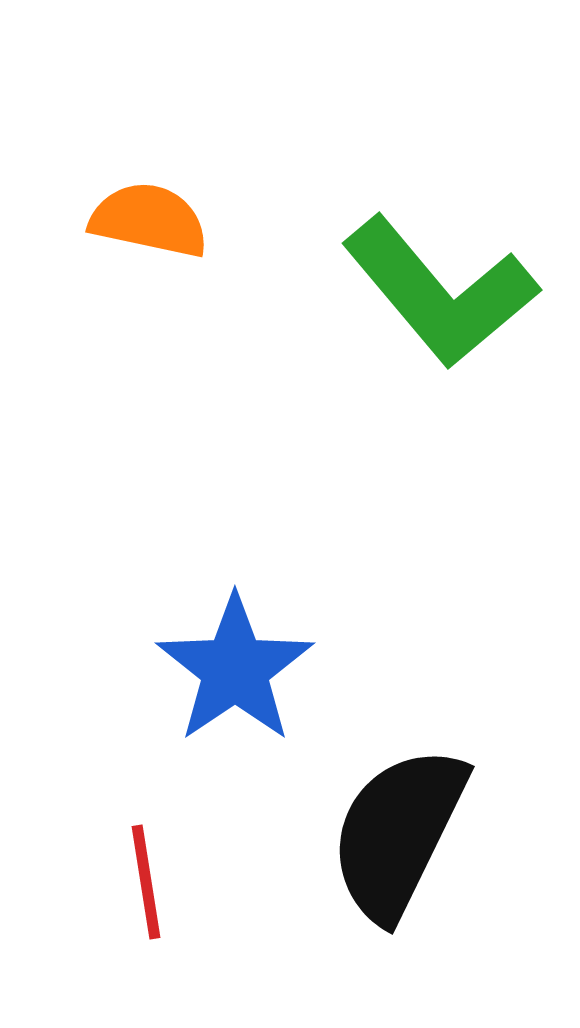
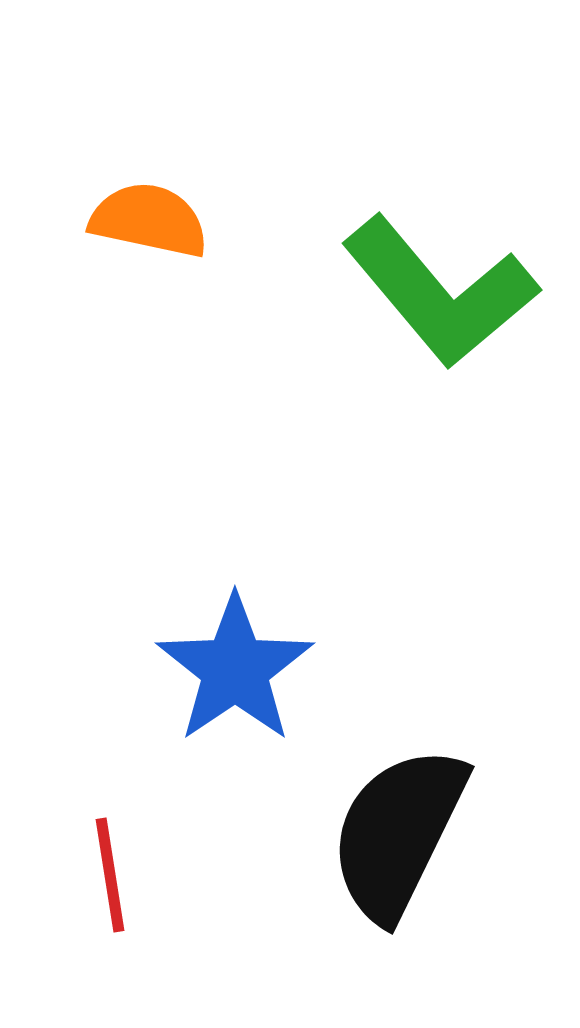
red line: moved 36 px left, 7 px up
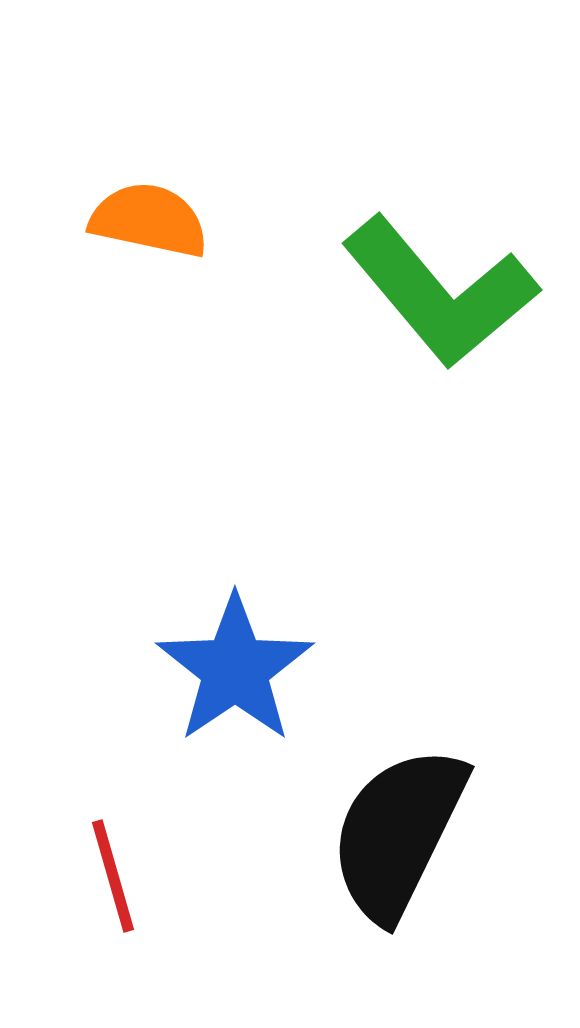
red line: moved 3 px right, 1 px down; rotated 7 degrees counterclockwise
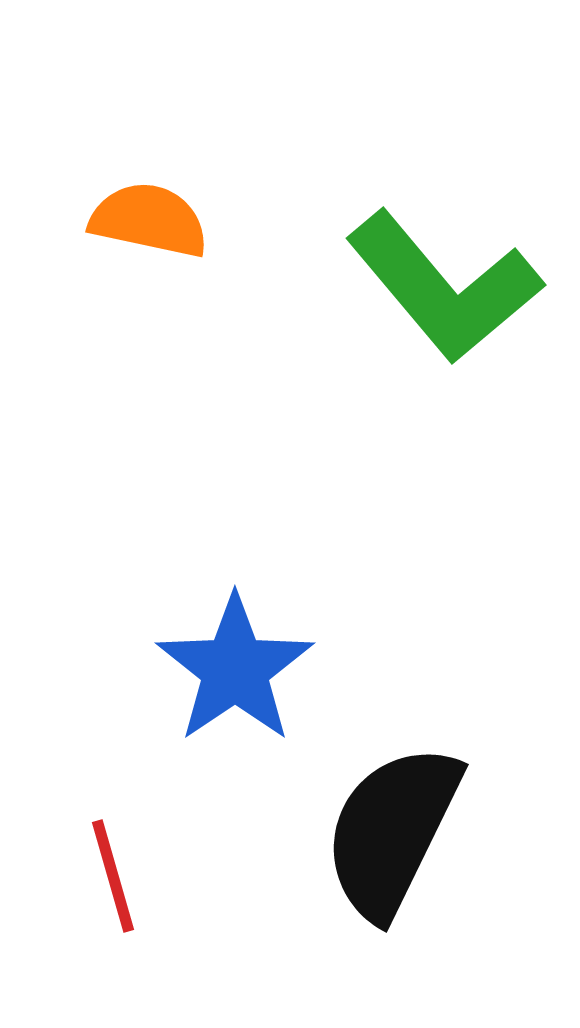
green L-shape: moved 4 px right, 5 px up
black semicircle: moved 6 px left, 2 px up
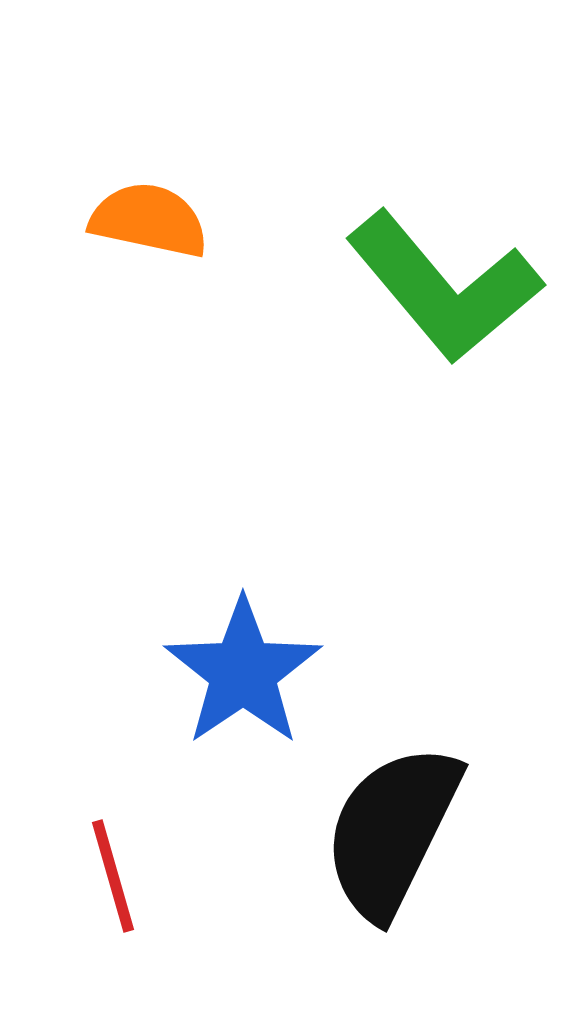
blue star: moved 8 px right, 3 px down
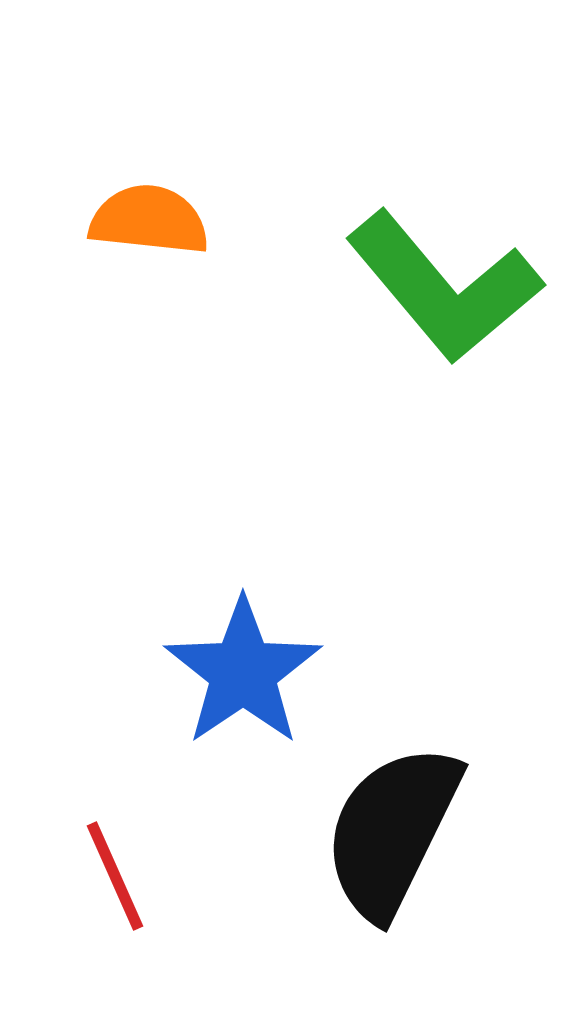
orange semicircle: rotated 6 degrees counterclockwise
red line: moved 2 px right; rotated 8 degrees counterclockwise
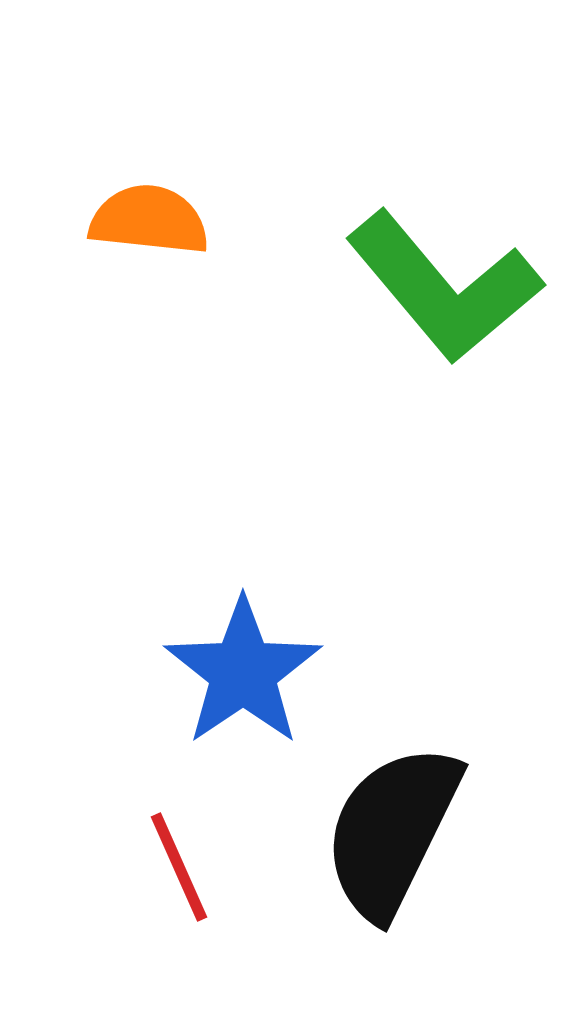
red line: moved 64 px right, 9 px up
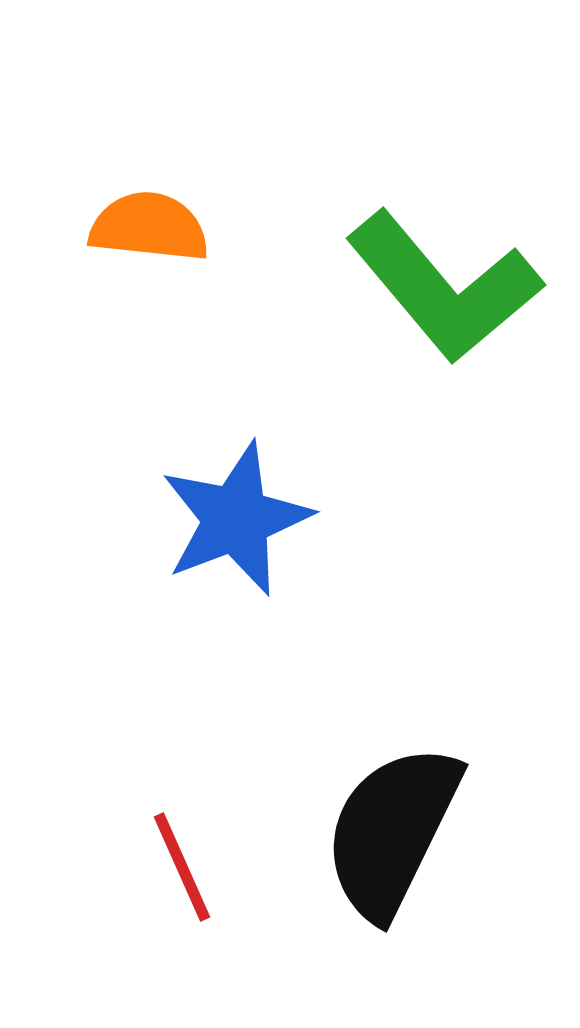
orange semicircle: moved 7 px down
blue star: moved 7 px left, 153 px up; rotated 13 degrees clockwise
red line: moved 3 px right
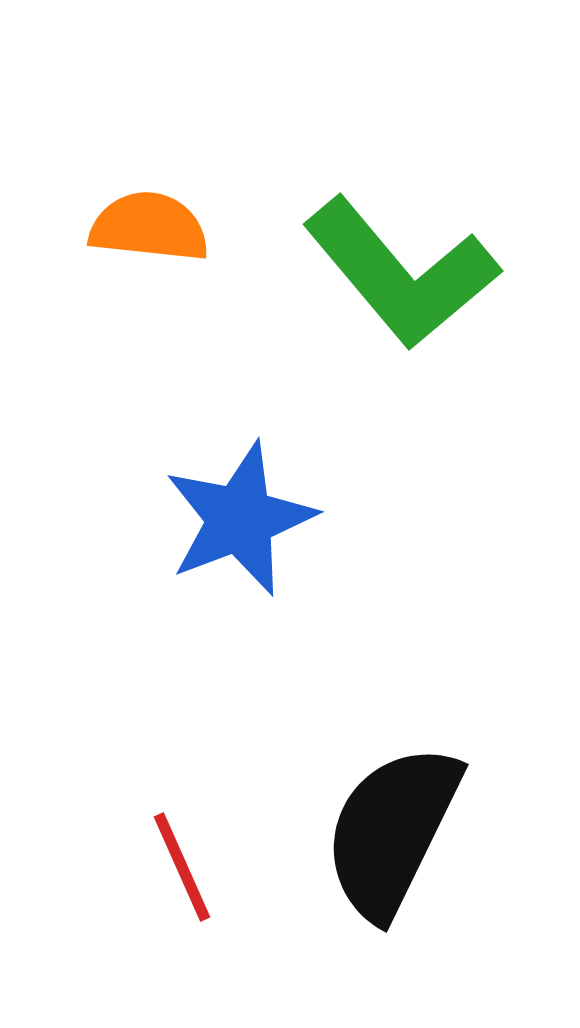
green L-shape: moved 43 px left, 14 px up
blue star: moved 4 px right
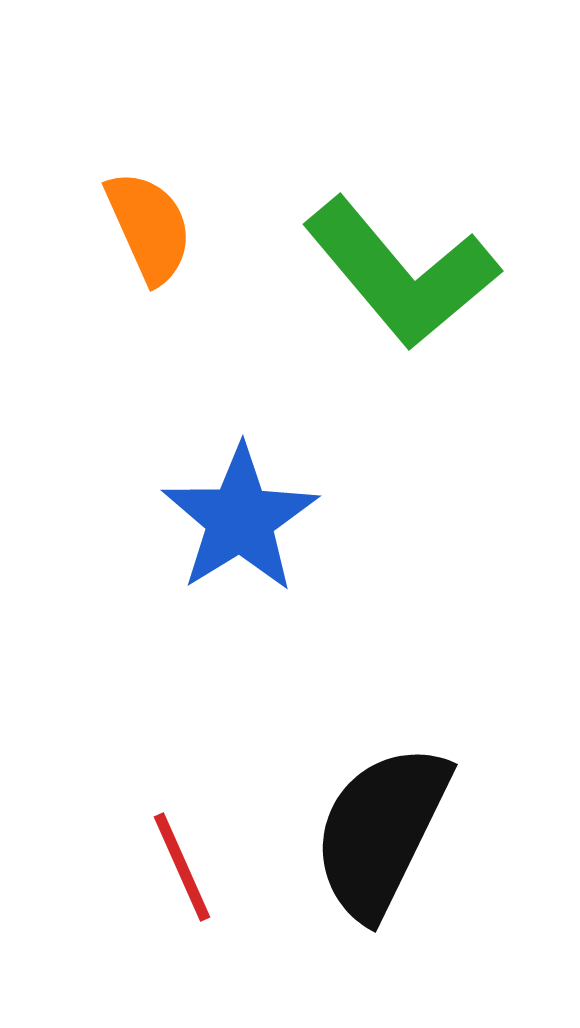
orange semicircle: rotated 60 degrees clockwise
blue star: rotated 11 degrees counterclockwise
black semicircle: moved 11 px left
